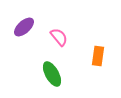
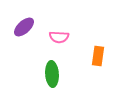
pink semicircle: rotated 132 degrees clockwise
green ellipse: rotated 25 degrees clockwise
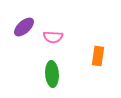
pink semicircle: moved 6 px left
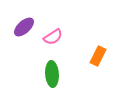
pink semicircle: rotated 36 degrees counterclockwise
orange rectangle: rotated 18 degrees clockwise
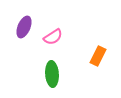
purple ellipse: rotated 25 degrees counterclockwise
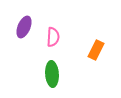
pink semicircle: rotated 54 degrees counterclockwise
orange rectangle: moved 2 px left, 6 px up
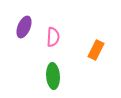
green ellipse: moved 1 px right, 2 px down
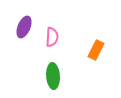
pink semicircle: moved 1 px left
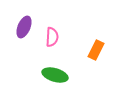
green ellipse: moved 2 px right, 1 px up; rotated 70 degrees counterclockwise
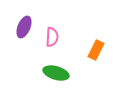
green ellipse: moved 1 px right, 2 px up
